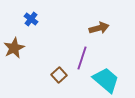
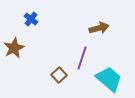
cyan trapezoid: moved 3 px right, 1 px up
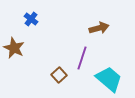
brown star: rotated 20 degrees counterclockwise
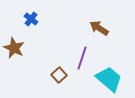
brown arrow: rotated 132 degrees counterclockwise
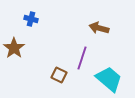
blue cross: rotated 24 degrees counterclockwise
brown arrow: rotated 18 degrees counterclockwise
brown star: rotated 10 degrees clockwise
brown square: rotated 21 degrees counterclockwise
